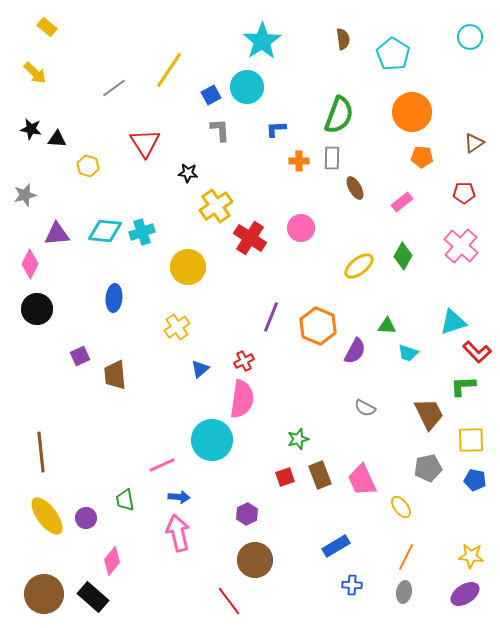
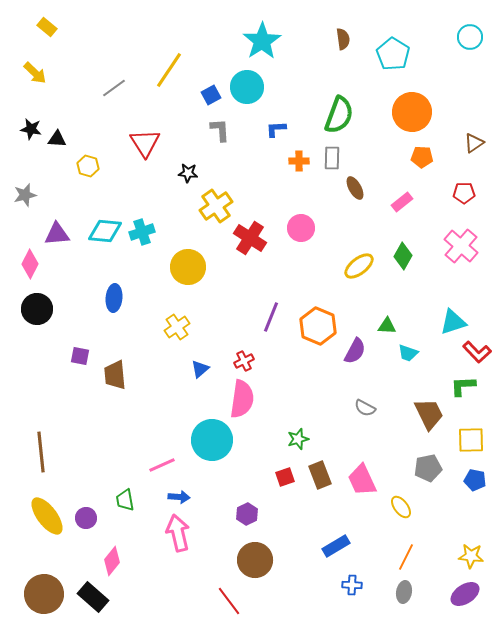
purple square at (80, 356): rotated 36 degrees clockwise
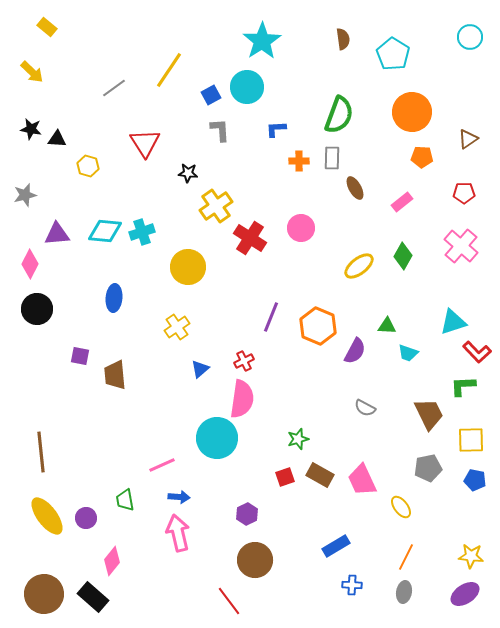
yellow arrow at (35, 73): moved 3 px left, 1 px up
brown triangle at (474, 143): moved 6 px left, 4 px up
cyan circle at (212, 440): moved 5 px right, 2 px up
brown rectangle at (320, 475): rotated 40 degrees counterclockwise
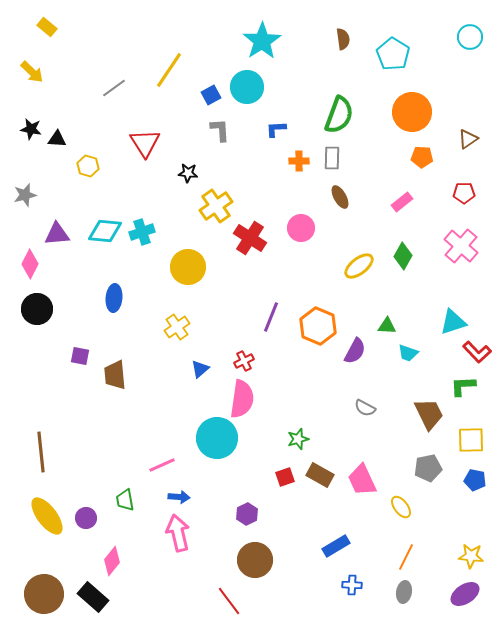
brown ellipse at (355, 188): moved 15 px left, 9 px down
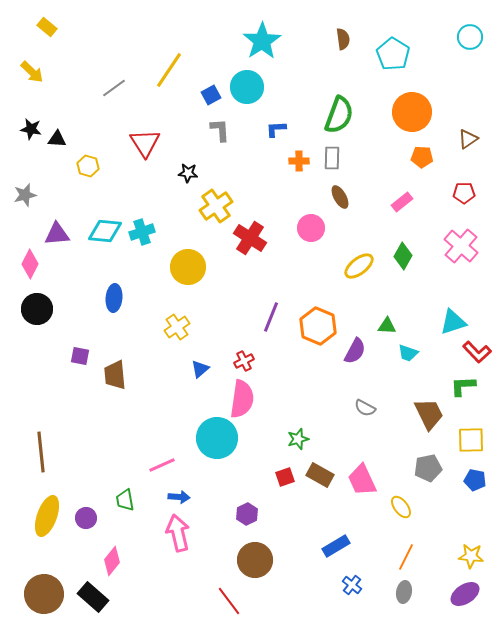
pink circle at (301, 228): moved 10 px right
yellow ellipse at (47, 516): rotated 57 degrees clockwise
blue cross at (352, 585): rotated 36 degrees clockwise
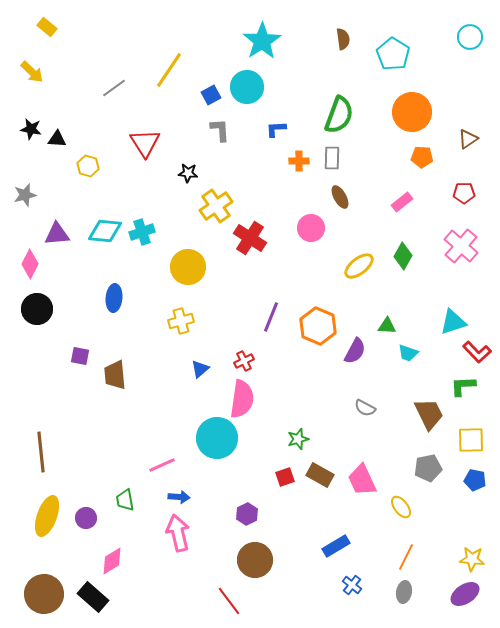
yellow cross at (177, 327): moved 4 px right, 6 px up; rotated 20 degrees clockwise
yellow star at (471, 556): moved 1 px right, 3 px down
pink diamond at (112, 561): rotated 20 degrees clockwise
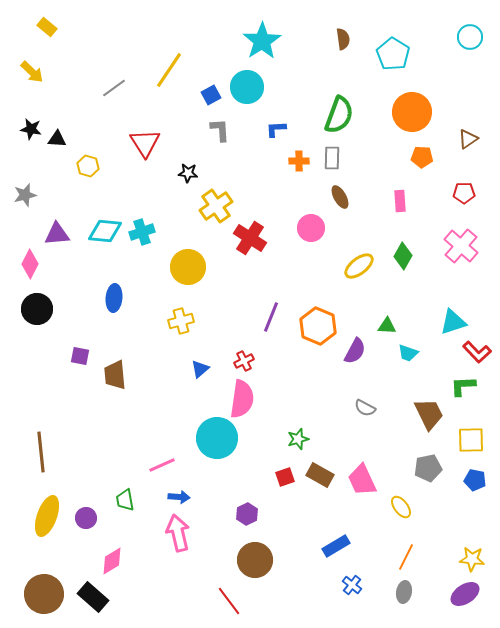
pink rectangle at (402, 202): moved 2 px left, 1 px up; rotated 55 degrees counterclockwise
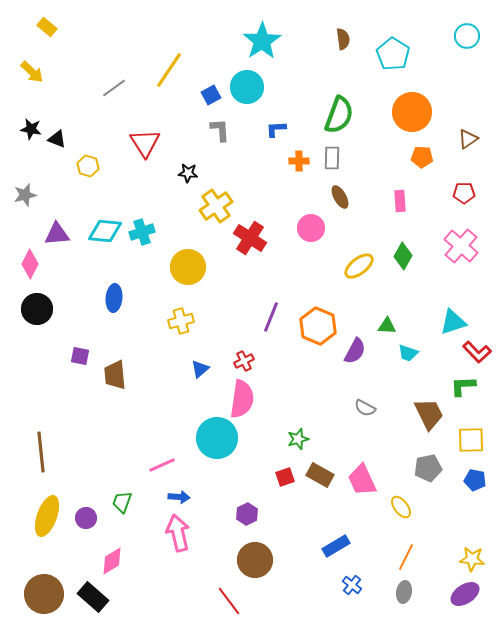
cyan circle at (470, 37): moved 3 px left, 1 px up
black triangle at (57, 139): rotated 18 degrees clockwise
green trapezoid at (125, 500): moved 3 px left, 2 px down; rotated 30 degrees clockwise
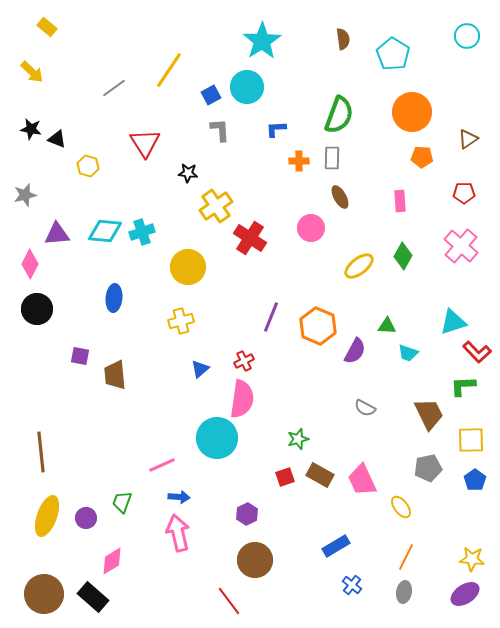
blue pentagon at (475, 480): rotated 25 degrees clockwise
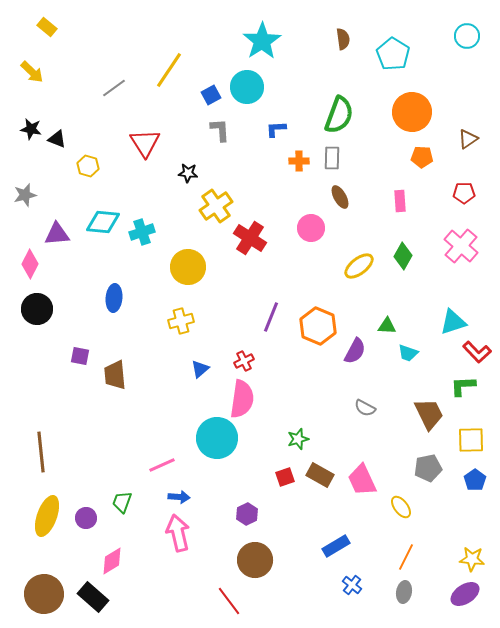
cyan diamond at (105, 231): moved 2 px left, 9 px up
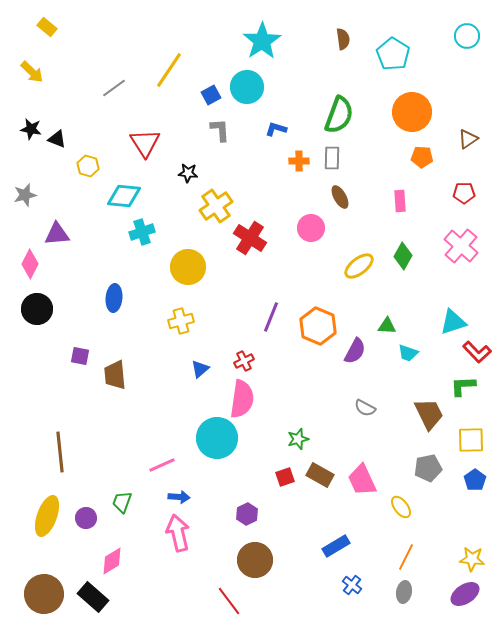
blue L-shape at (276, 129): rotated 20 degrees clockwise
cyan diamond at (103, 222): moved 21 px right, 26 px up
brown line at (41, 452): moved 19 px right
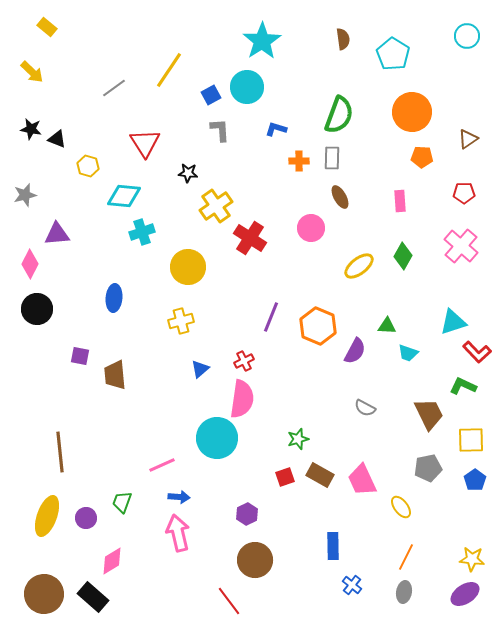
green L-shape at (463, 386): rotated 28 degrees clockwise
blue rectangle at (336, 546): moved 3 px left; rotated 60 degrees counterclockwise
